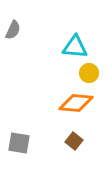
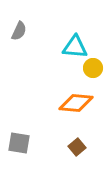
gray semicircle: moved 6 px right, 1 px down
yellow circle: moved 4 px right, 5 px up
brown square: moved 3 px right, 6 px down; rotated 12 degrees clockwise
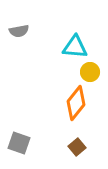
gray semicircle: rotated 54 degrees clockwise
yellow circle: moved 3 px left, 4 px down
orange diamond: rotated 56 degrees counterclockwise
gray square: rotated 10 degrees clockwise
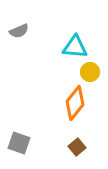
gray semicircle: rotated 12 degrees counterclockwise
orange diamond: moved 1 px left
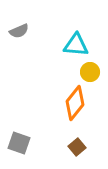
cyan triangle: moved 1 px right, 2 px up
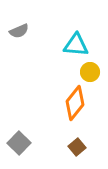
gray square: rotated 25 degrees clockwise
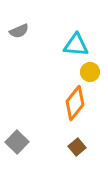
gray square: moved 2 px left, 1 px up
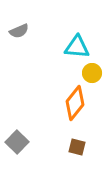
cyan triangle: moved 1 px right, 2 px down
yellow circle: moved 2 px right, 1 px down
brown square: rotated 36 degrees counterclockwise
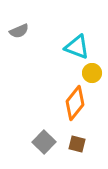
cyan triangle: rotated 16 degrees clockwise
gray square: moved 27 px right
brown square: moved 3 px up
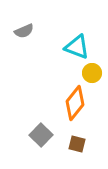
gray semicircle: moved 5 px right
gray square: moved 3 px left, 7 px up
